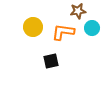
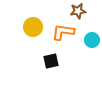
cyan circle: moved 12 px down
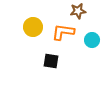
black square: rotated 21 degrees clockwise
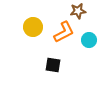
orange L-shape: moved 1 px right; rotated 145 degrees clockwise
cyan circle: moved 3 px left
black square: moved 2 px right, 4 px down
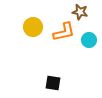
brown star: moved 2 px right, 1 px down; rotated 21 degrees clockwise
orange L-shape: rotated 15 degrees clockwise
black square: moved 18 px down
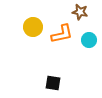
orange L-shape: moved 2 px left, 2 px down
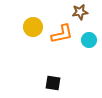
brown star: rotated 21 degrees counterclockwise
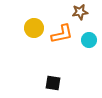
yellow circle: moved 1 px right, 1 px down
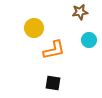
orange L-shape: moved 8 px left, 16 px down
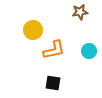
yellow circle: moved 1 px left, 2 px down
cyan circle: moved 11 px down
